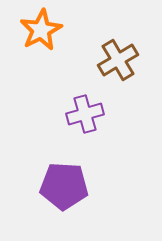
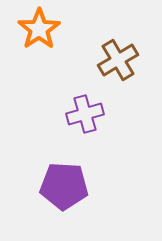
orange star: moved 2 px left, 1 px up; rotated 6 degrees counterclockwise
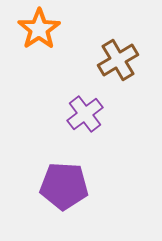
purple cross: rotated 21 degrees counterclockwise
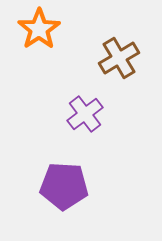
brown cross: moved 1 px right, 2 px up
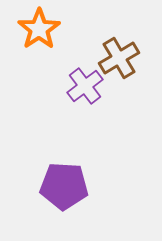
purple cross: moved 28 px up
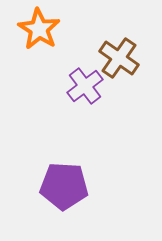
orange star: rotated 6 degrees counterclockwise
brown cross: rotated 24 degrees counterclockwise
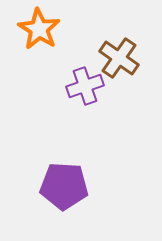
purple cross: rotated 18 degrees clockwise
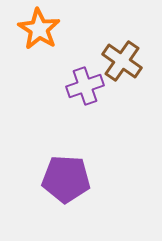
brown cross: moved 3 px right, 3 px down
purple pentagon: moved 2 px right, 7 px up
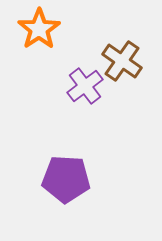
orange star: rotated 6 degrees clockwise
purple cross: rotated 18 degrees counterclockwise
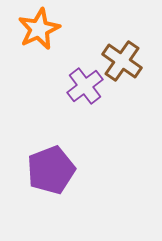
orange star: rotated 9 degrees clockwise
purple pentagon: moved 15 px left, 9 px up; rotated 24 degrees counterclockwise
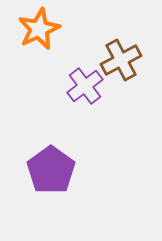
brown cross: moved 1 px left, 1 px up; rotated 27 degrees clockwise
purple pentagon: rotated 15 degrees counterclockwise
